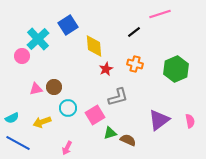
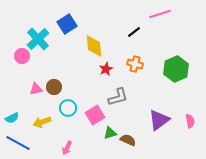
blue square: moved 1 px left, 1 px up
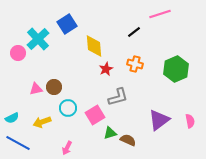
pink circle: moved 4 px left, 3 px up
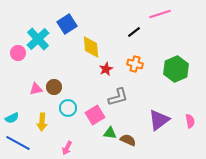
yellow diamond: moved 3 px left, 1 px down
yellow arrow: rotated 66 degrees counterclockwise
green triangle: rotated 24 degrees clockwise
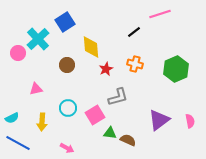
blue square: moved 2 px left, 2 px up
brown circle: moved 13 px right, 22 px up
pink arrow: rotated 88 degrees counterclockwise
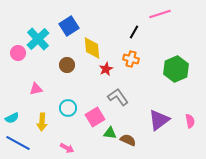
blue square: moved 4 px right, 4 px down
black line: rotated 24 degrees counterclockwise
yellow diamond: moved 1 px right, 1 px down
orange cross: moved 4 px left, 5 px up
gray L-shape: rotated 110 degrees counterclockwise
pink square: moved 2 px down
